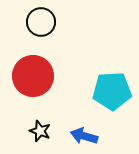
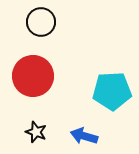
black star: moved 4 px left, 1 px down
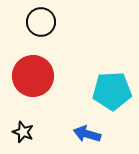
black star: moved 13 px left
blue arrow: moved 3 px right, 2 px up
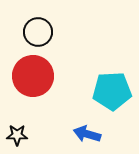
black circle: moved 3 px left, 10 px down
black star: moved 6 px left, 3 px down; rotated 20 degrees counterclockwise
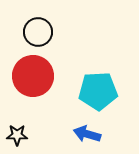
cyan pentagon: moved 14 px left
